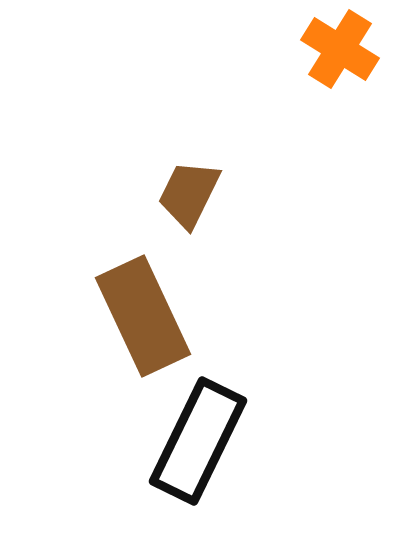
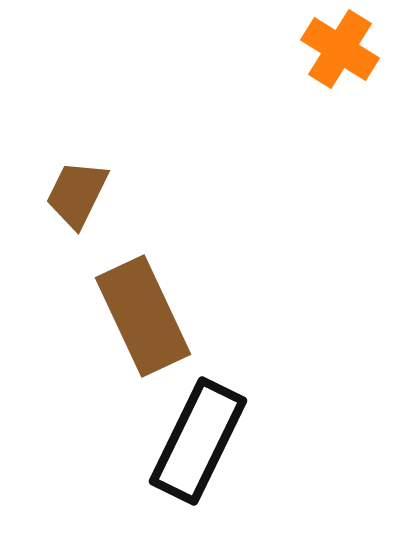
brown trapezoid: moved 112 px left
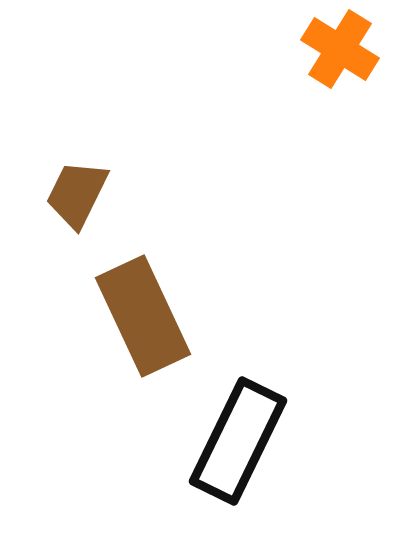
black rectangle: moved 40 px right
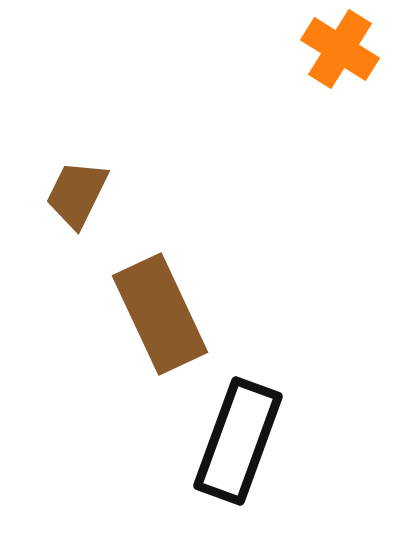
brown rectangle: moved 17 px right, 2 px up
black rectangle: rotated 6 degrees counterclockwise
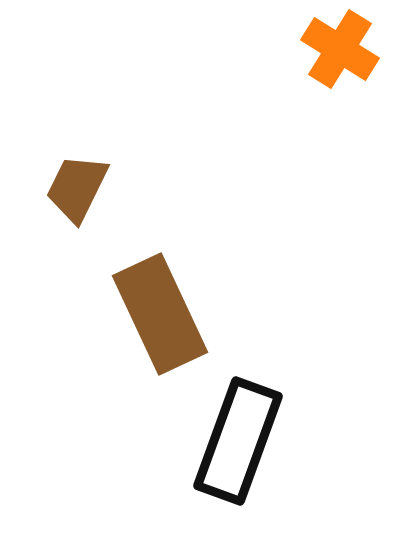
brown trapezoid: moved 6 px up
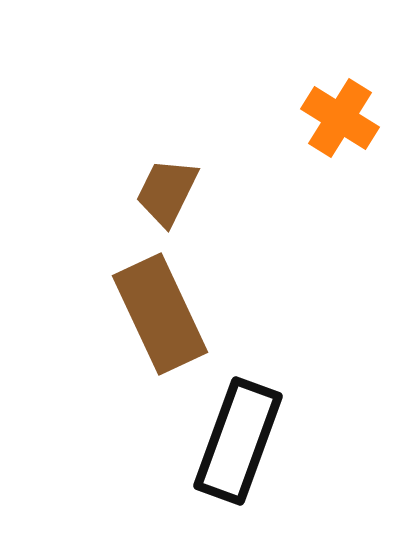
orange cross: moved 69 px down
brown trapezoid: moved 90 px right, 4 px down
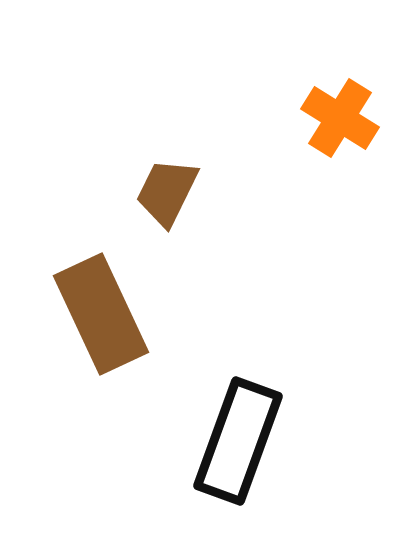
brown rectangle: moved 59 px left
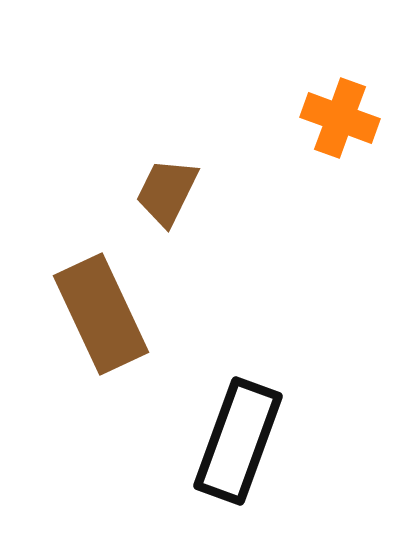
orange cross: rotated 12 degrees counterclockwise
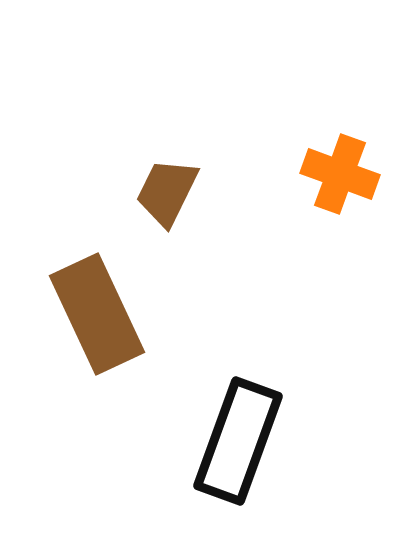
orange cross: moved 56 px down
brown rectangle: moved 4 px left
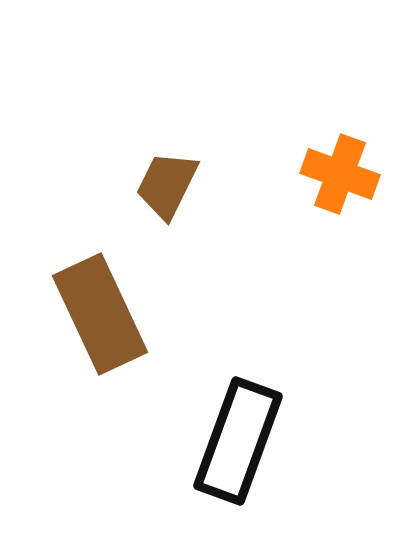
brown trapezoid: moved 7 px up
brown rectangle: moved 3 px right
